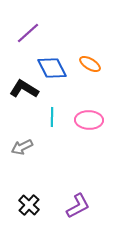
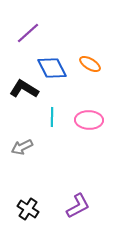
black cross: moved 1 px left, 4 px down; rotated 10 degrees counterclockwise
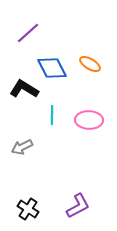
cyan line: moved 2 px up
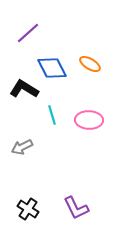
cyan line: rotated 18 degrees counterclockwise
purple L-shape: moved 2 px left, 2 px down; rotated 92 degrees clockwise
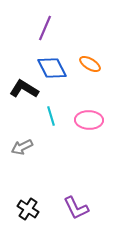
purple line: moved 17 px right, 5 px up; rotated 25 degrees counterclockwise
cyan line: moved 1 px left, 1 px down
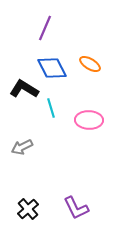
cyan line: moved 8 px up
black cross: rotated 15 degrees clockwise
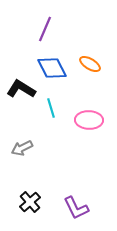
purple line: moved 1 px down
black L-shape: moved 3 px left
gray arrow: moved 1 px down
black cross: moved 2 px right, 7 px up
